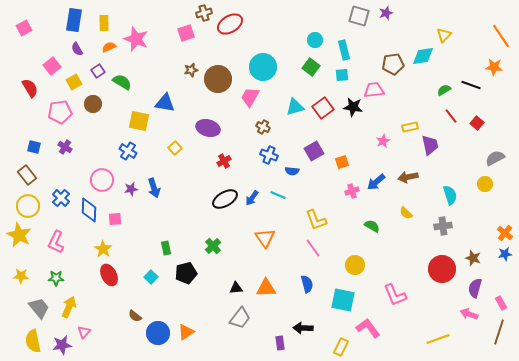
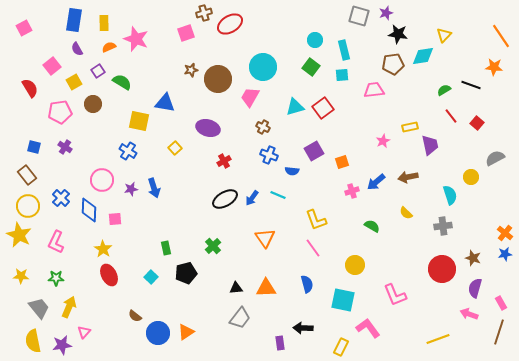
black star at (353, 107): moved 45 px right, 73 px up
yellow circle at (485, 184): moved 14 px left, 7 px up
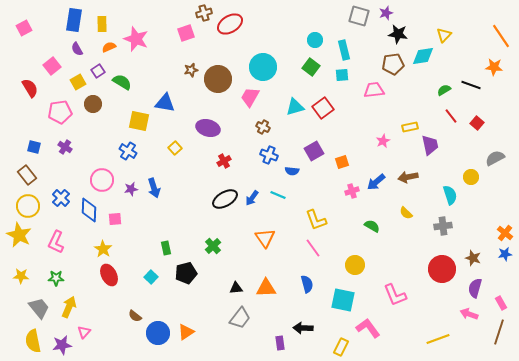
yellow rectangle at (104, 23): moved 2 px left, 1 px down
yellow square at (74, 82): moved 4 px right
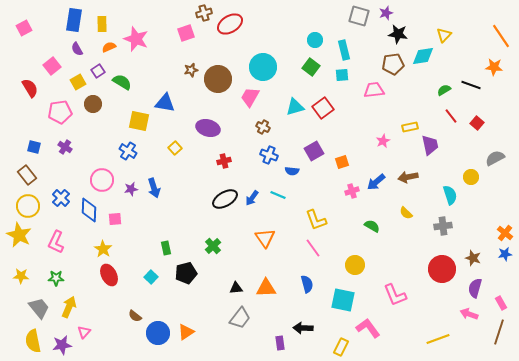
red cross at (224, 161): rotated 16 degrees clockwise
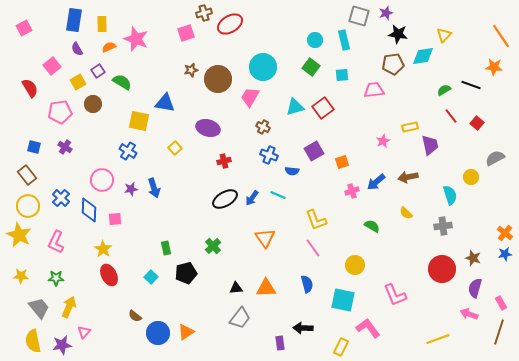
cyan rectangle at (344, 50): moved 10 px up
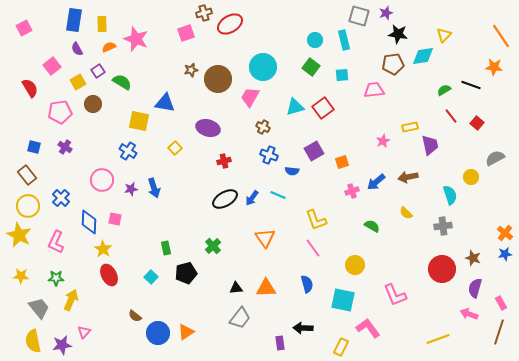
blue diamond at (89, 210): moved 12 px down
pink square at (115, 219): rotated 16 degrees clockwise
yellow arrow at (69, 307): moved 2 px right, 7 px up
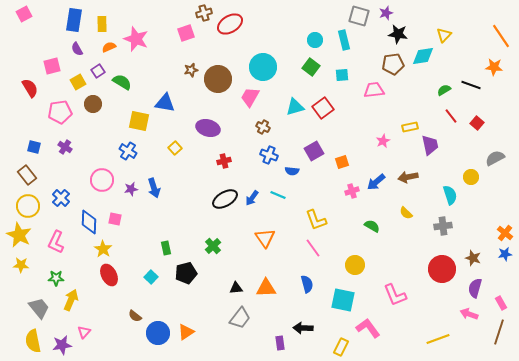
pink square at (24, 28): moved 14 px up
pink square at (52, 66): rotated 24 degrees clockwise
yellow star at (21, 276): moved 11 px up
